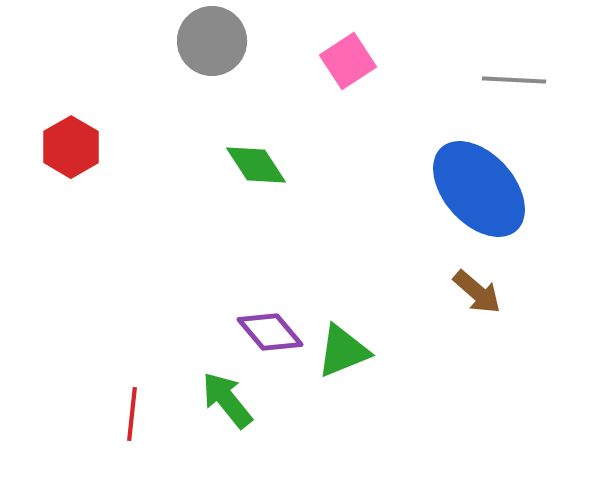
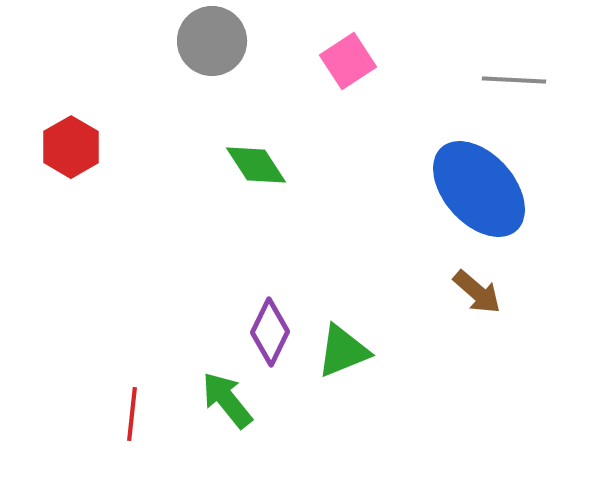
purple diamond: rotated 66 degrees clockwise
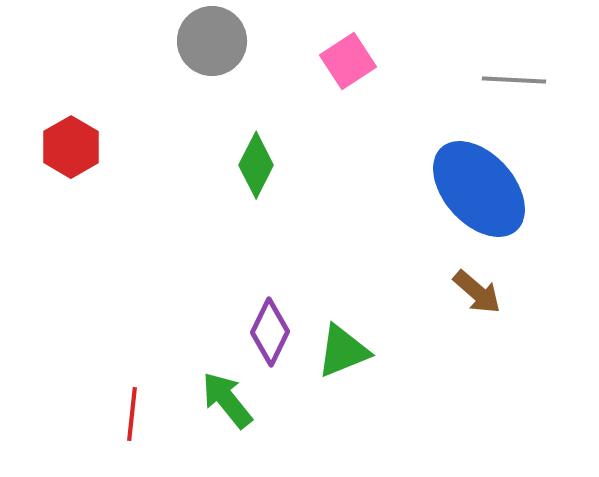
green diamond: rotated 60 degrees clockwise
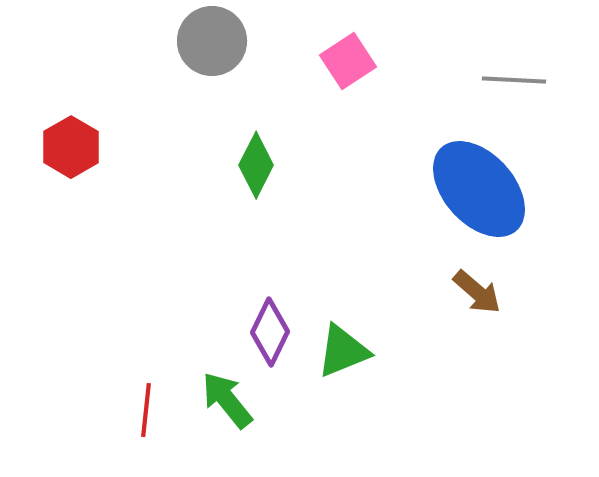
red line: moved 14 px right, 4 px up
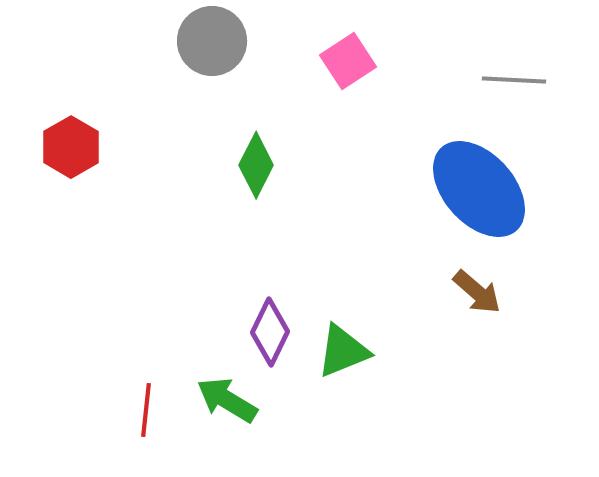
green arrow: rotated 20 degrees counterclockwise
